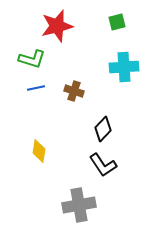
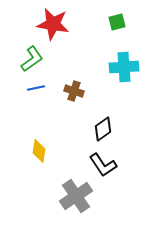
red star: moved 4 px left, 2 px up; rotated 24 degrees clockwise
green L-shape: rotated 52 degrees counterclockwise
black diamond: rotated 10 degrees clockwise
gray cross: moved 3 px left, 9 px up; rotated 24 degrees counterclockwise
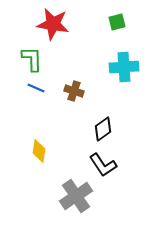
green L-shape: rotated 56 degrees counterclockwise
blue line: rotated 36 degrees clockwise
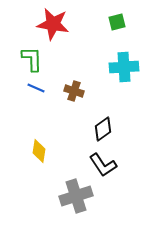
gray cross: rotated 16 degrees clockwise
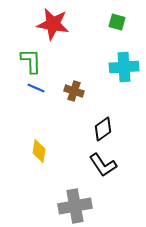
green square: rotated 30 degrees clockwise
green L-shape: moved 1 px left, 2 px down
gray cross: moved 1 px left, 10 px down; rotated 8 degrees clockwise
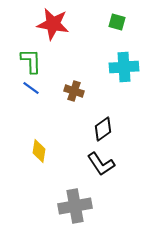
blue line: moved 5 px left; rotated 12 degrees clockwise
black L-shape: moved 2 px left, 1 px up
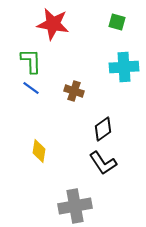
black L-shape: moved 2 px right, 1 px up
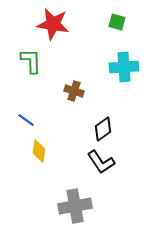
blue line: moved 5 px left, 32 px down
black L-shape: moved 2 px left, 1 px up
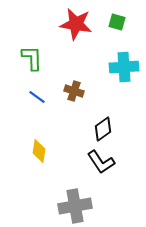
red star: moved 23 px right
green L-shape: moved 1 px right, 3 px up
blue line: moved 11 px right, 23 px up
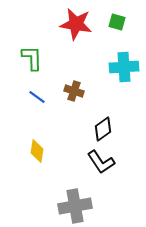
yellow diamond: moved 2 px left
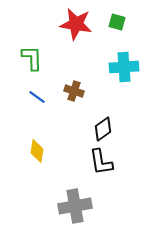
black L-shape: rotated 24 degrees clockwise
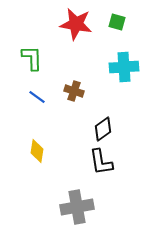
gray cross: moved 2 px right, 1 px down
